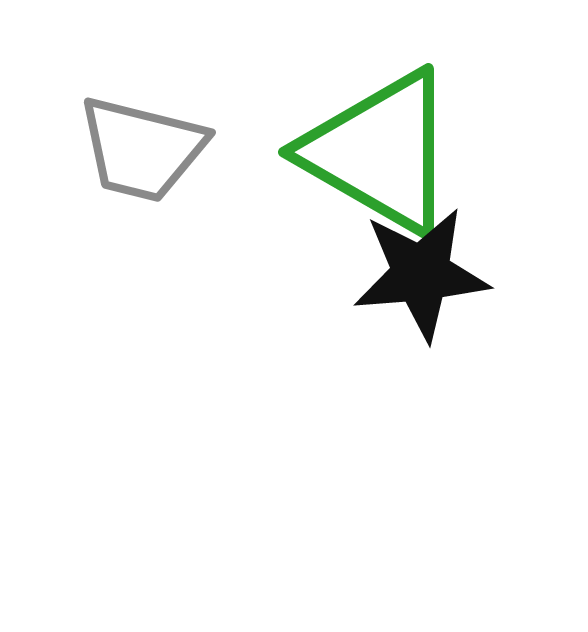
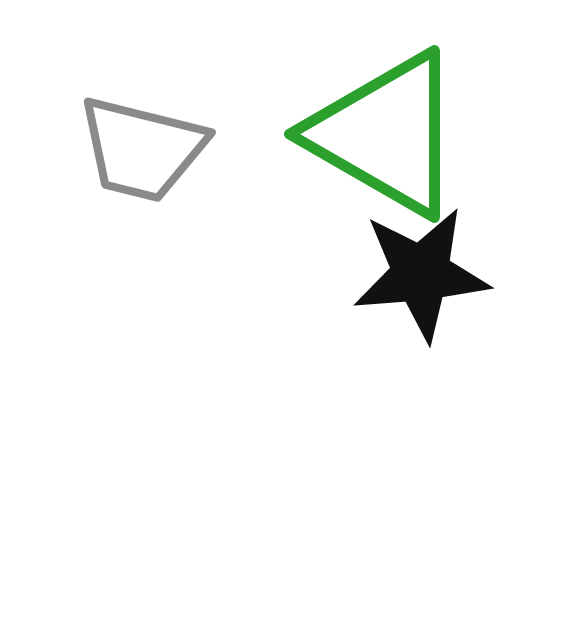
green triangle: moved 6 px right, 18 px up
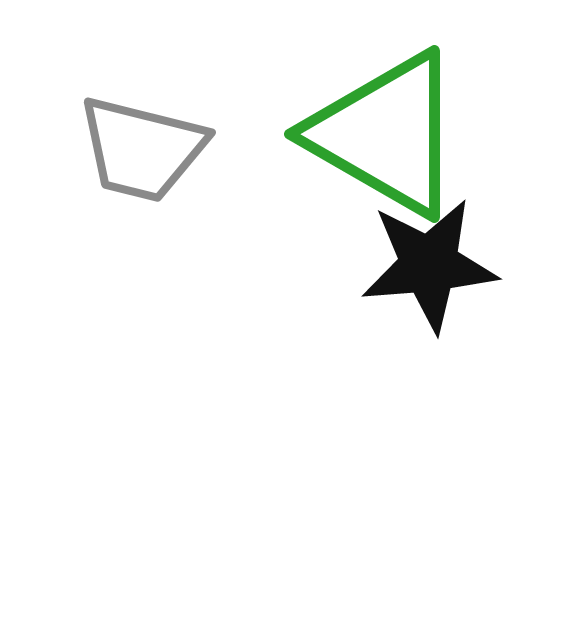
black star: moved 8 px right, 9 px up
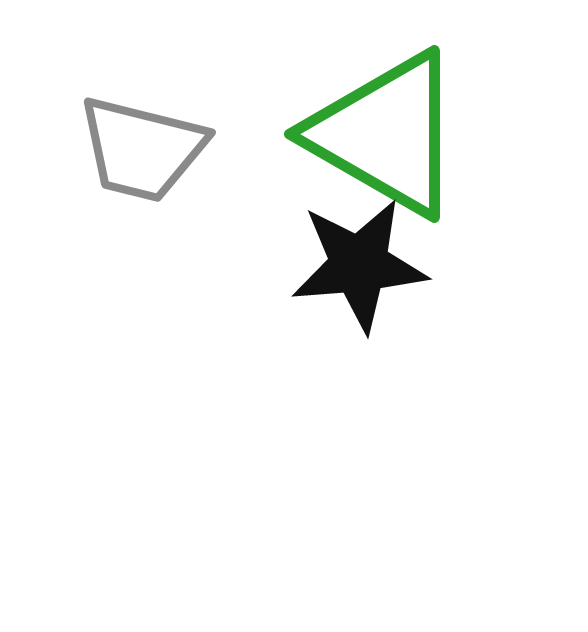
black star: moved 70 px left
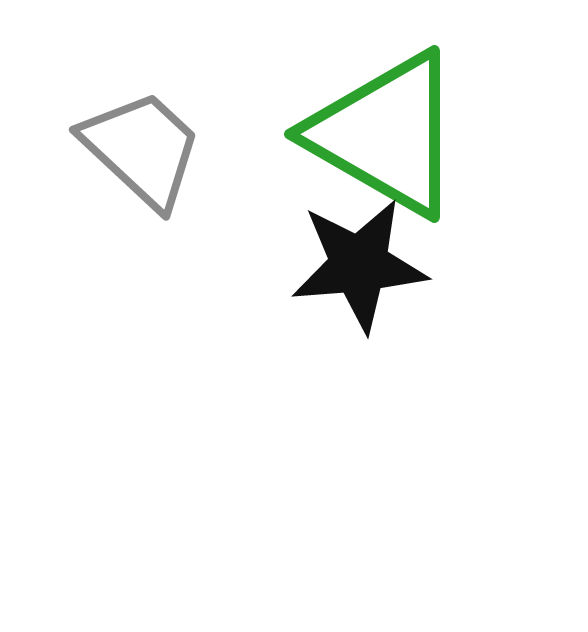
gray trapezoid: rotated 151 degrees counterclockwise
